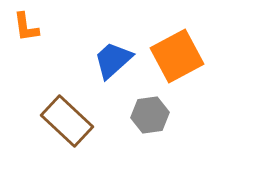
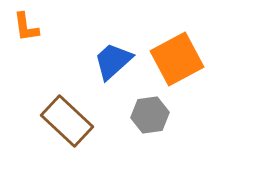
orange square: moved 3 px down
blue trapezoid: moved 1 px down
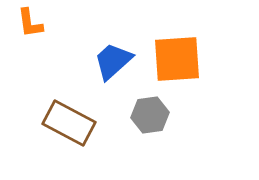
orange L-shape: moved 4 px right, 4 px up
orange square: rotated 24 degrees clockwise
brown rectangle: moved 2 px right, 2 px down; rotated 15 degrees counterclockwise
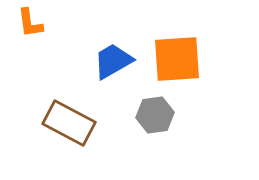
blue trapezoid: rotated 12 degrees clockwise
gray hexagon: moved 5 px right
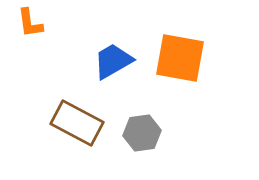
orange square: moved 3 px right, 1 px up; rotated 14 degrees clockwise
gray hexagon: moved 13 px left, 18 px down
brown rectangle: moved 8 px right
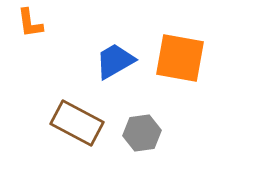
blue trapezoid: moved 2 px right
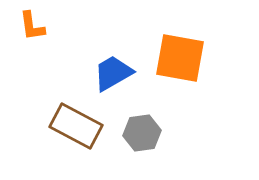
orange L-shape: moved 2 px right, 3 px down
blue trapezoid: moved 2 px left, 12 px down
brown rectangle: moved 1 px left, 3 px down
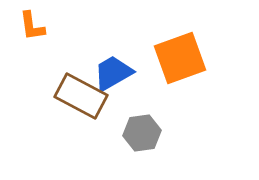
orange square: rotated 30 degrees counterclockwise
brown rectangle: moved 5 px right, 30 px up
